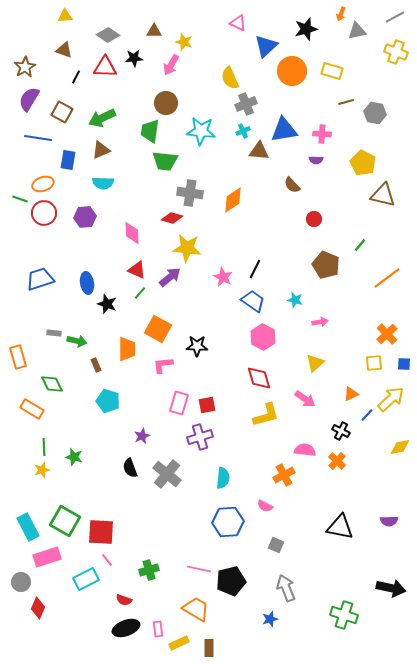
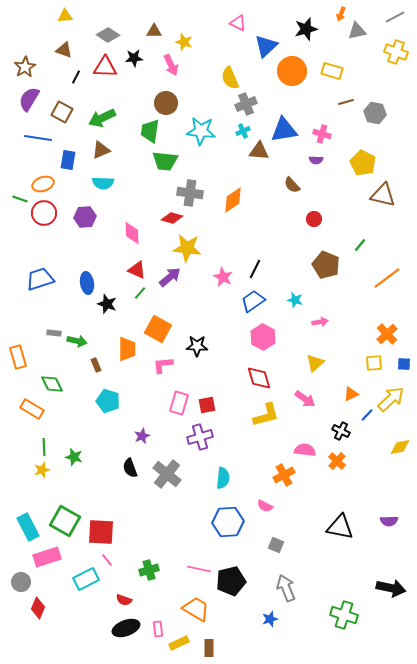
pink arrow at (171, 65): rotated 55 degrees counterclockwise
pink cross at (322, 134): rotated 12 degrees clockwise
blue trapezoid at (253, 301): rotated 70 degrees counterclockwise
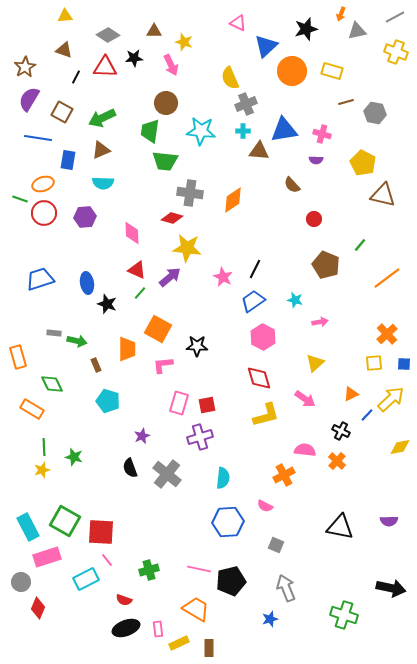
cyan cross at (243, 131): rotated 24 degrees clockwise
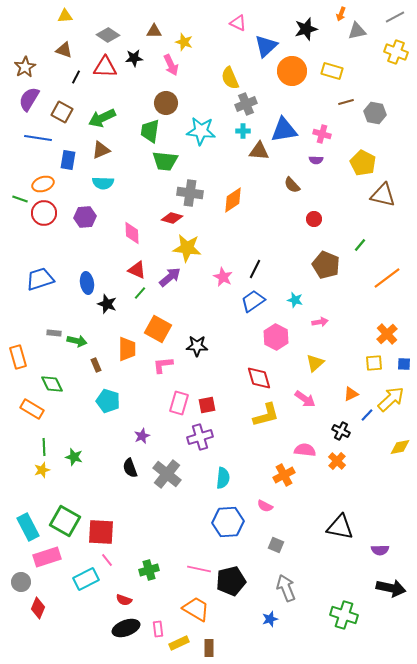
pink hexagon at (263, 337): moved 13 px right
purple semicircle at (389, 521): moved 9 px left, 29 px down
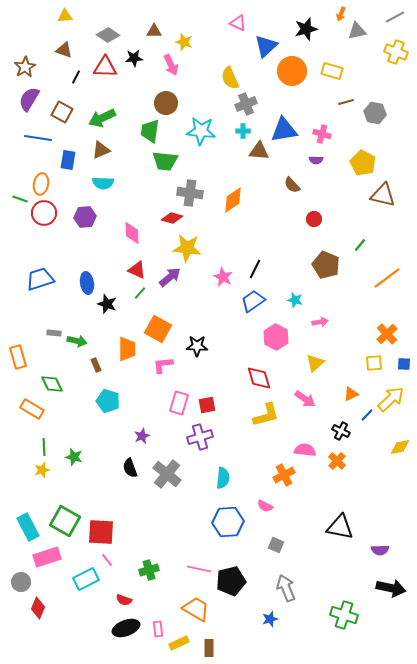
orange ellipse at (43, 184): moved 2 px left; rotated 60 degrees counterclockwise
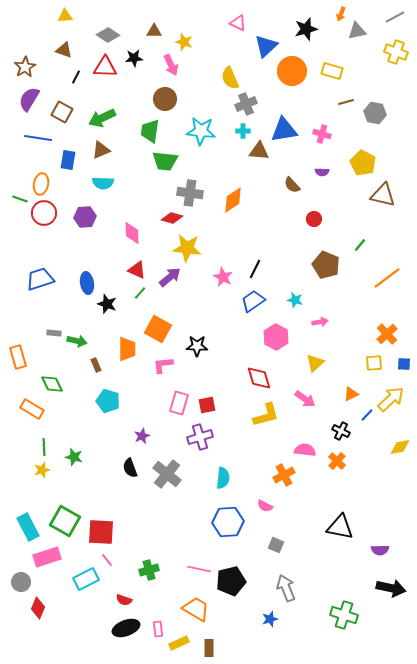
brown circle at (166, 103): moved 1 px left, 4 px up
purple semicircle at (316, 160): moved 6 px right, 12 px down
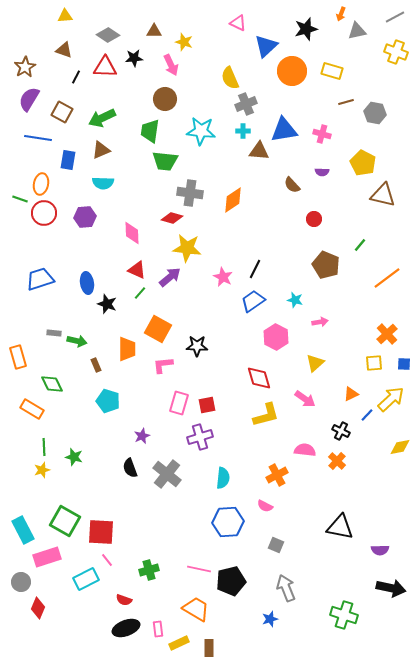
orange cross at (284, 475): moved 7 px left
cyan rectangle at (28, 527): moved 5 px left, 3 px down
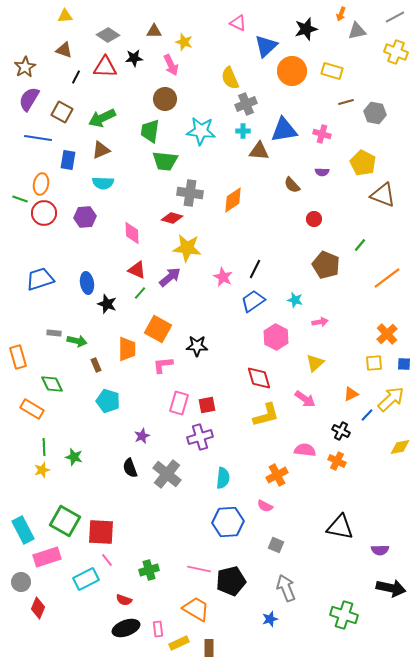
brown triangle at (383, 195): rotated 8 degrees clockwise
orange cross at (337, 461): rotated 18 degrees counterclockwise
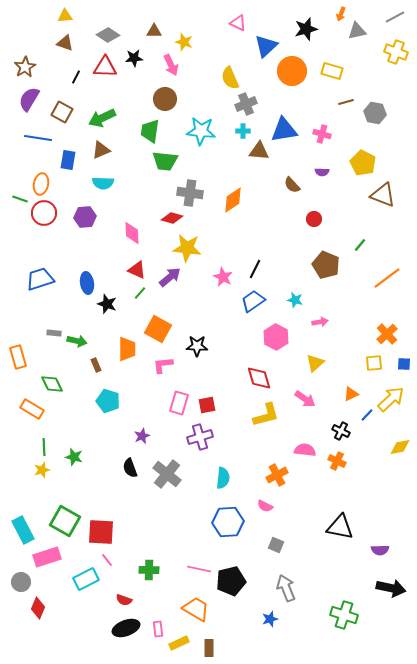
brown triangle at (64, 50): moved 1 px right, 7 px up
green cross at (149, 570): rotated 18 degrees clockwise
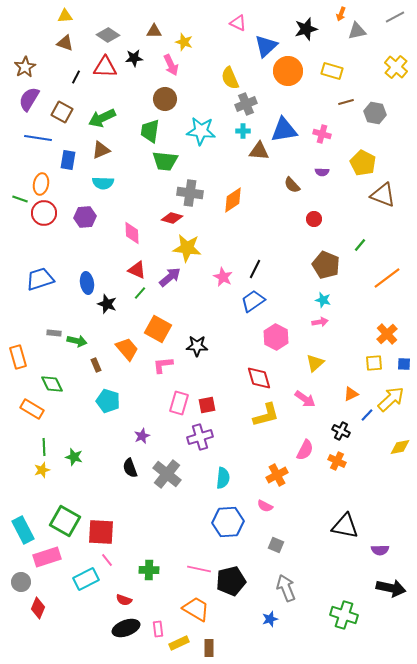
yellow cross at (396, 52): moved 15 px down; rotated 20 degrees clockwise
orange circle at (292, 71): moved 4 px left
cyan star at (295, 300): moved 28 px right
orange trapezoid at (127, 349): rotated 40 degrees counterclockwise
pink semicircle at (305, 450): rotated 110 degrees clockwise
black triangle at (340, 527): moved 5 px right, 1 px up
